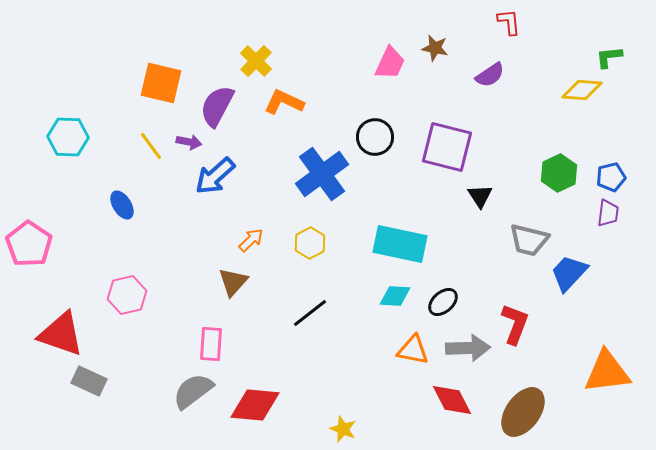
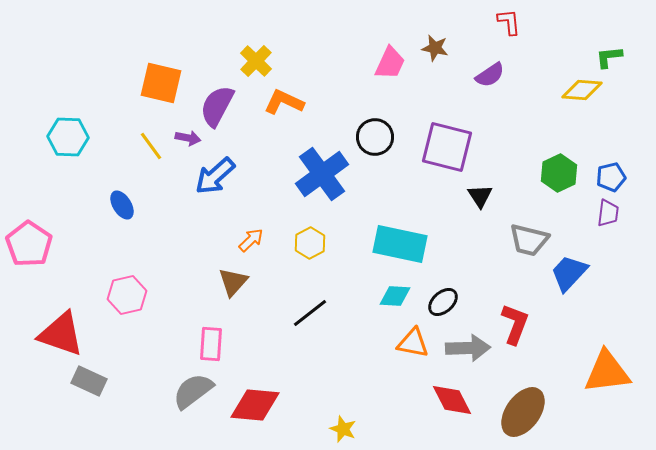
purple arrow at (189, 142): moved 1 px left, 4 px up
orange triangle at (413, 350): moved 7 px up
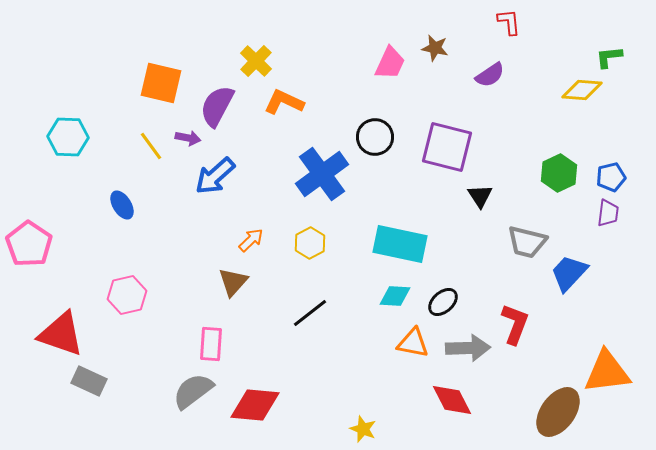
gray trapezoid at (529, 240): moved 2 px left, 2 px down
brown ellipse at (523, 412): moved 35 px right
yellow star at (343, 429): moved 20 px right
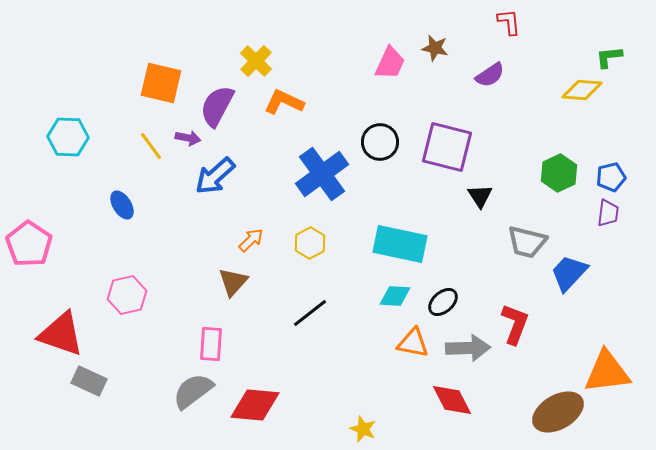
black circle at (375, 137): moved 5 px right, 5 px down
brown ellipse at (558, 412): rotated 24 degrees clockwise
